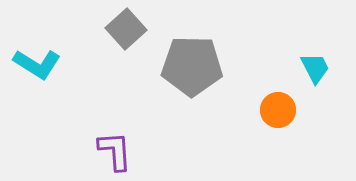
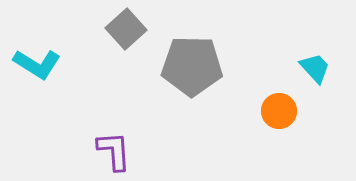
cyan trapezoid: rotated 16 degrees counterclockwise
orange circle: moved 1 px right, 1 px down
purple L-shape: moved 1 px left
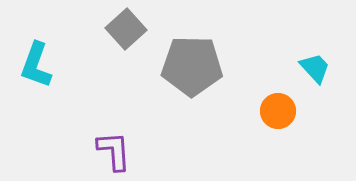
cyan L-shape: moved 1 px left, 1 px down; rotated 78 degrees clockwise
orange circle: moved 1 px left
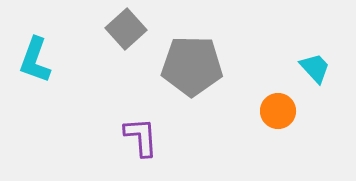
cyan L-shape: moved 1 px left, 5 px up
purple L-shape: moved 27 px right, 14 px up
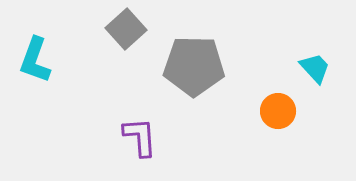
gray pentagon: moved 2 px right
purple L-shape: moved 1 px left
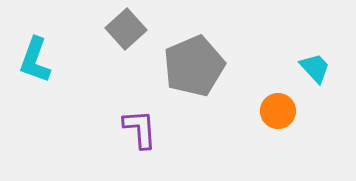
gray pentagon: rotated 24 degrees counterclockwise
purple L-shape: moved 8 px up
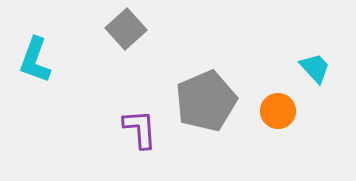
gray pentagon: moved 12 px right, 35 px down
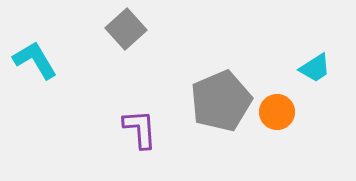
cyan L-shape: rotated 129 degrees clockwise
cyan trapezoid: rotated 100 degrees clockwise
gray pentagon: moved 15 px right
orange circle: moved 1 px left, 1 px down
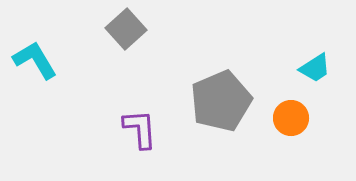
orange circle: moved 14 px right, 6 px down
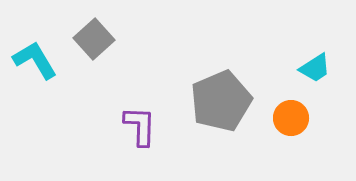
gray square: moved 32 px left, 10 px down
purple L-shape: moved 3 px up; rotated 6 degrees clockwise
